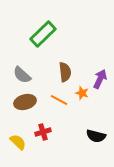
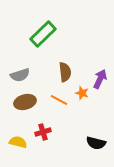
gray semicircle: moved 2 px left; rotated 60 degrees counterclockwise
black semicircle: moved 7 px down
yellow semicircle: rotated 30 degrees counterclockwise
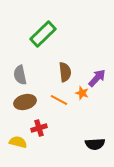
gray semicircle: rotated 96 degrees clockwise
purple arrow: moved 3 px left, 1 px up; rotated 18 degrees clockwise
red cross: moved 4 px left, 4 px up
black semicircle: moved 1 px left, 1 px down; rotated 18 degrees counterclockwise
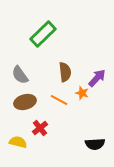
gray semicircle: rotated 24 degrees counterclockwise
red cross: moved 1 px right; rotated 21 degrees counterclockwise
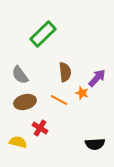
red cross: rotated 21 degrees counterclockwise
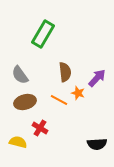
green rectangle: rotated 16 degrees counterclockwise
orange star: moved 4 px left
black semicircle: moved 2 px right
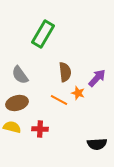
brown ellipse: moved 8 px left, 1 px down
red cross: moved 1 px down; rotated 28 degrees counterclockwise
yellow semicircle: moved 6 px left, 15 px up
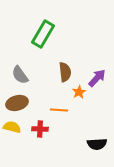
orange star: moved 1 px right, 1 px up; rotated 24 degrees clockwise
orange line: moved 10 px down; rotated 24 degrees counterclockwise
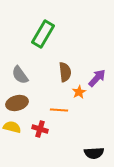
red cross: rotated 14 degrees clockwise
black semicircle: moved 3 px left, 9 px down
